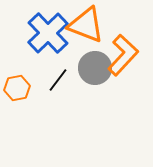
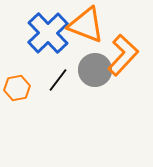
gray circle: moved 2 px down
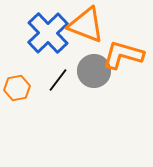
orange L-shape: rotated 117 degrees counterclockwise
gray circle: moved 1 px left, 1 px down
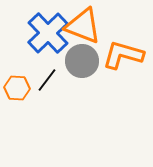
orange triangle: moved 3 px left, 1 px down
gray circle: moved 12 px left, 10 px up
black line: moved 11 px left
orange hexagon: rotated 15 degrees clockwise
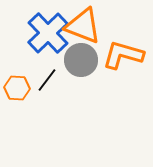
gray circle: moved 1 px left, 1 px up
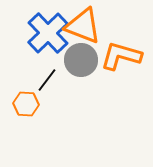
orange L-shape: moved 2 px left, 1 px down
orange hexagon: moved 9 px right, 16 px down
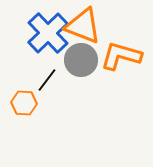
orange hexagon: moved 2 px left, 1 px up
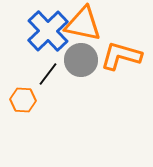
orange triangle: moved 2 px up; rotated 9 degrees counterclockwise
blue cross: moved 2 px up
black line: moved 1 px right, 6 px up
orange hexagon: moved 1 px left, 3 px up
